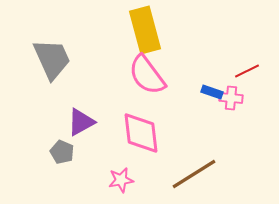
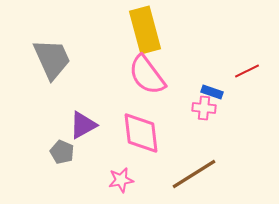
pink cross: moved 27 px left, 10 px down
purple triangle: moved 2 px right, 3 px down
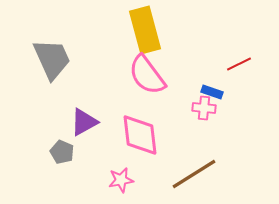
red line: moved 8 px left, 7 px up
purple triangle: moved 1 px right, 3 px up
pink diamond: moved 1 px left, 2 px down
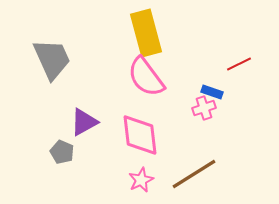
yellow rectangle: moved 1 px right, 3 px down
pink semicircle: moved 1 px left, 2 px down
pink cross: rotated 25 degrees counterclockwise
pink star: moved 20 px right; rotated 15 degrees counterclockwise
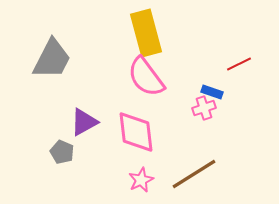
gray trapezoid: rotated 51 degrees clockwise
pink diamond: moved 4 px left, 3 px up
